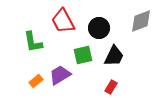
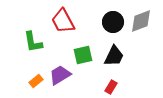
black circle: moved 14 px right, 6 px up
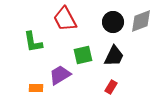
red trapezoid: moved 2 px right, 2 px up
orange rectangle: moved 7 px down; rotated 40 degrees clockwise
